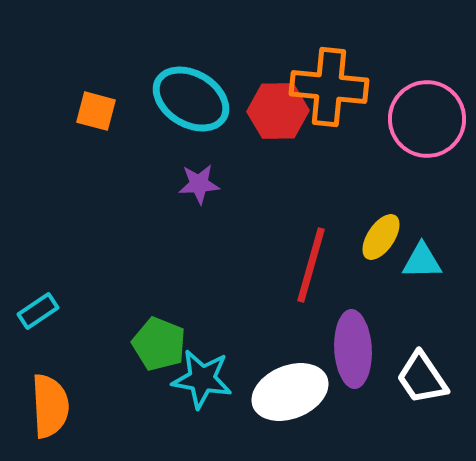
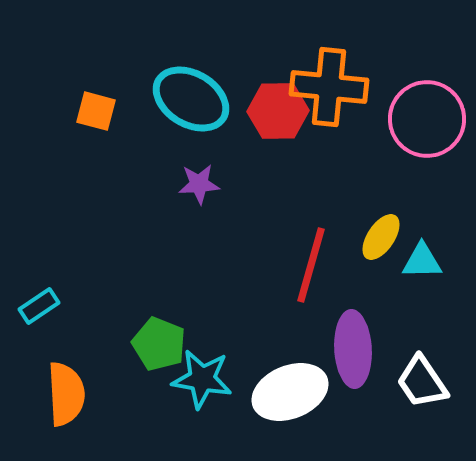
cyan rectangle: moved 1 px right, 5 px up
white trapezoid: moved 4 px down
orange semicircle: moved 16 px right, 12 px up
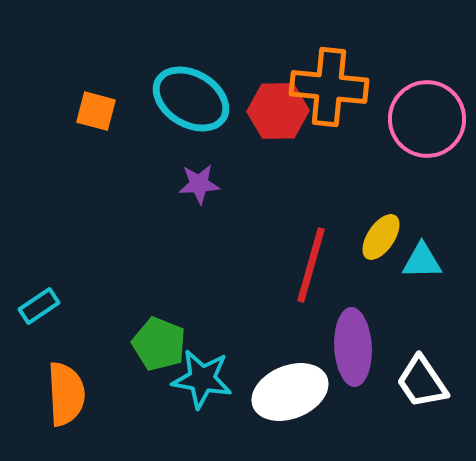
purple ellipse: moved 2 px up
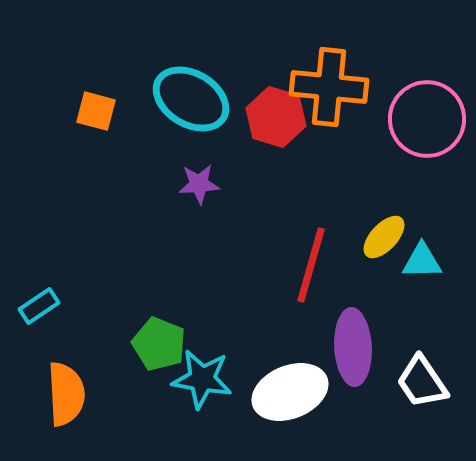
red hexagon: moved 2 px left, 6 px down; rotated 18 degrees clockwise
yellow ellipse: moved 3 px right; rotated 9 degrees clockwise
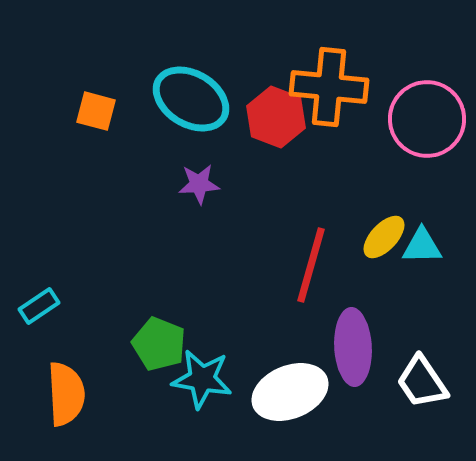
red hexagon: rotated 4 degrees clockwise
cyan triangle: moved 15 px up
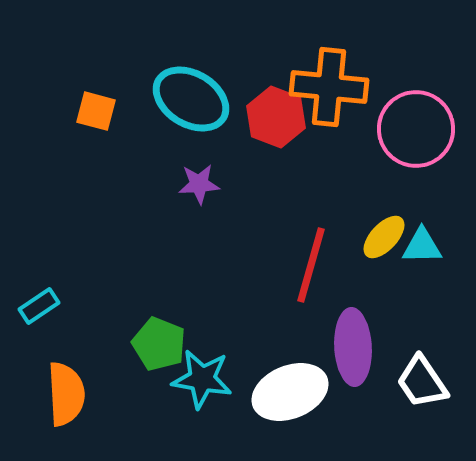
pink circle: moved 11 px left, 10 px down
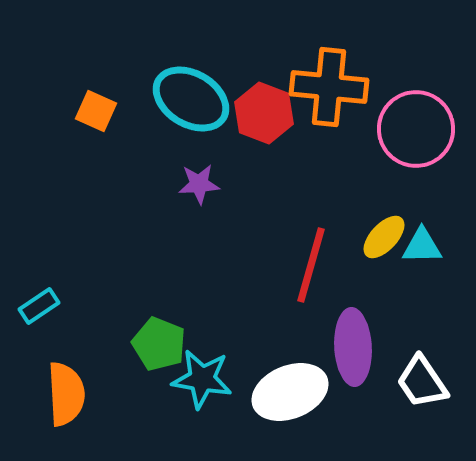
orange square: rotated 9 degrees clockwise
red hexagon: moved 12 px left, 4 px up
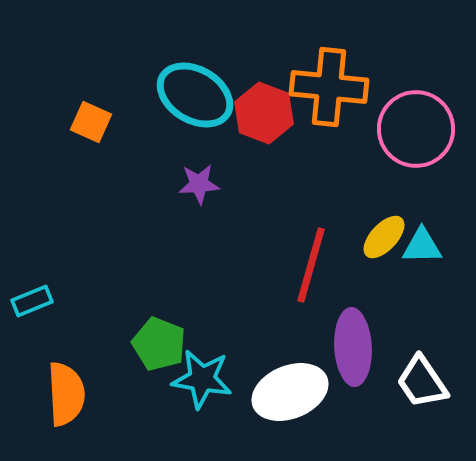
cyan ellipse: moved 4 px right, 4 px up
orange square: moved 5 px left, 11 px down
cyan rectangle: moved 7 px left, 5 px up; rotated 12 degrees clockwise
